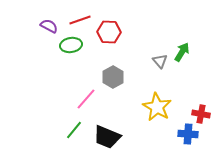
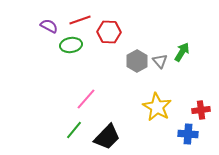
gray hexagon: moved 24 px right, 16 px up
red cross: moved 4 px up; rotated 18 degrees counterclockwise
black trapezoid: rotated 68 degrees counterclockwise
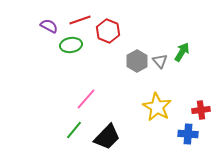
red hexagon: moved 1 px left, 1 px up; rotated 20 degrees clockwise
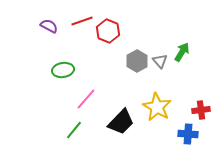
red line: moved 2 px right, 1 px down
green ellipse: moved 8 px left, 25 px down
black trapezoid: moved 14 px right, 15 px up
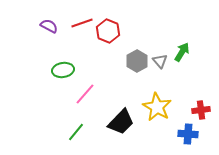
red line: moved 2 px down
pink line: moved 1 px left, 5 px up
green line: moved 2 px right, 2 px down
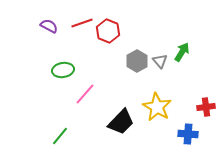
red cross: moved 5 px right, 3 px up
green line: moved 16 px left, 4 px down
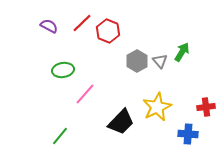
red line: rotated 25 degrees counterclockwise
yellow star: rotated 16 degrees clockwise
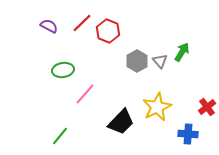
red cross: moved 1 px right; rotated 30 degrees counterclockwise
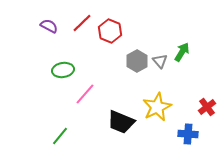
red hexagon: moved 2 px right
black trapezoid: rotated 68 degrees clockwise
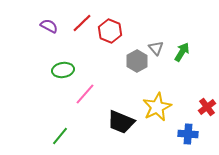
gray triangle: moved 4 px left, 13 px up
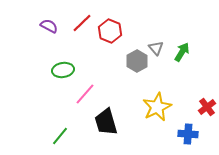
black trapezoid: moved 15 px left; rotated 52 degrees clockwise
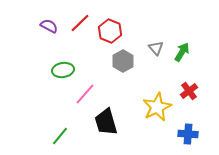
red line: moved 2 px left
gray hexagon: moved 14 px left
red cross: moved 18 px left, 16 px up
